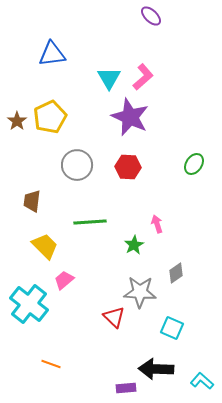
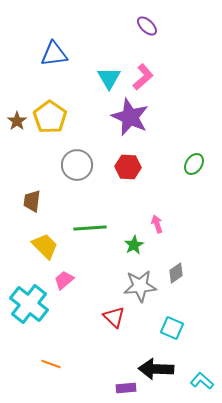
purple ellipse: moved 4 px left, 10 px down
blue triangle: moved 2 px right
yellow pentagon: rotated 12 degrees counterclockwise
green line: moved 6 px down
gray star: moved 6 px up; rotated 8 degrees counterclockwise
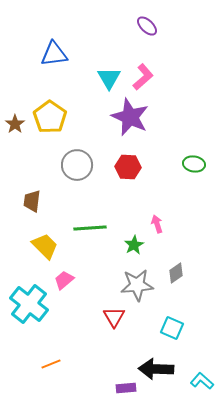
brown star: moved 2 px left, 3 px down
green ellipse: rotated 65 degrees clockwise
gray star: moved 3 px left, 1 px up
red triangle: rotated 15 degrees clockwise
orange line: rotated 42 degrees counterclockwise
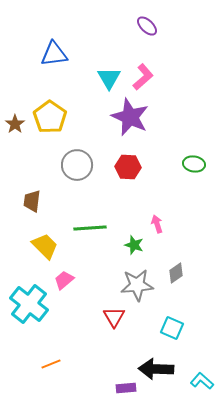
green star: rotated 24 degrees counterclockwise
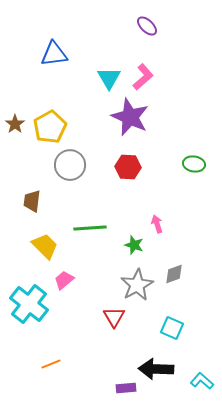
yellow pentagon: moved 10 px down; rotated 8 degrees clockwise
gray circle: moved 7 px left
gray diamond: moved 2 px left, 1 px down; rotated 15 degrees clockwise
gray star: rotated 24 degrees counterclockwise
